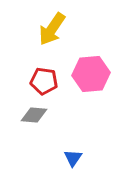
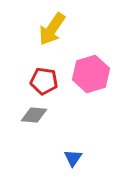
pink hexagon: rotated 12 degrees counterclockwise
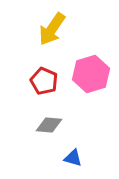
red pentagon: rotated 16 degrees clockwise
gray diamond: moved 15 px right, 10 px down
blue triangle: rotated 48 degrees counterclockwise
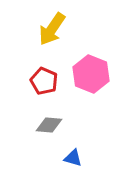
pink hexagon: rotated 21 degrees counterclockwise
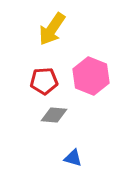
pink hexagon: moved 2 px down
red pentagon: rotated 28 degrees counterclockwise
gray diamond: moved 5 px right, 10 px up
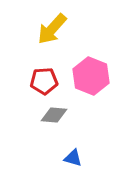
yellow arrow: rotated 8 degrees clockwise
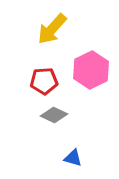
pink hexagon: moved 6 px up; rotated 12 degrees clockwise
gray diamond: rotated 20 degrees clockwise
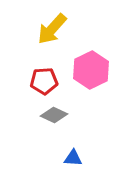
blue triangle: rotated 12 degrees counterclockwise
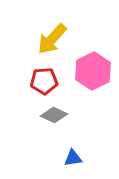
yellow arrow: moved 10 px down
pink hexagon: moved 2 px right, 1 px down
blue triangle: rotated 12 degrees counterclockwise
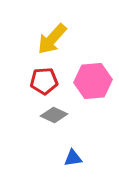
pink hexagon: moved 10 px down; rotated 21 degrees clockwise
